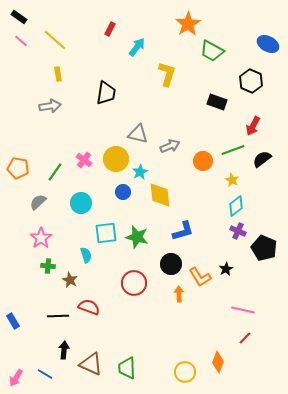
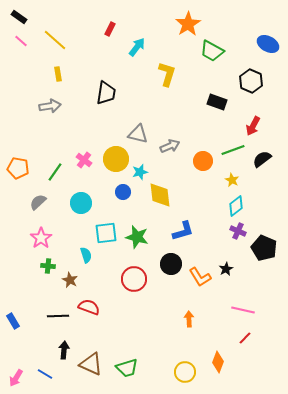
cyan star at (140, 172): rotated 14 degrees clockwise
red circle at (134, 283): moved 4 px up
orange arrow at (179, 294): moved 10 px right, 25 px down
green trapezoid at (127, 368): rotated 105 degrees counterclockwise
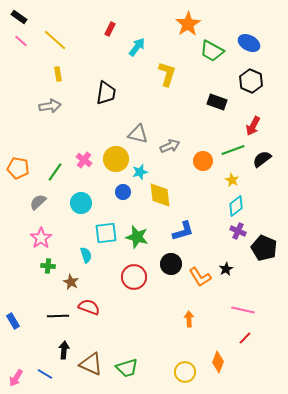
blue ellipse at (268, 44): moved 19 px left, 1 px up
red circle at (134, 279): moved 2 px up
brown star at (70, 280): moved 1 px right, 2 px down
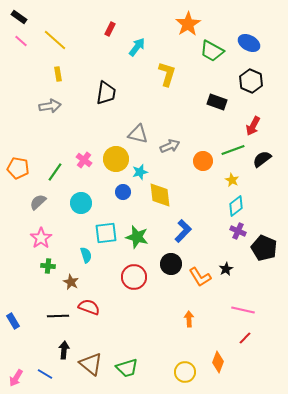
blue L-shape at (183, 231): rotated 30 degrees counterclockwise
brown triangle at (91, 364): rotated 15 degrees clockwise
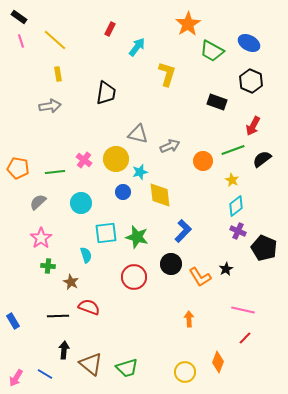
pink line at (21, 41): rotated 32 degrees clockwise
green line at (55, 172): rotated 48 degrees clockwise
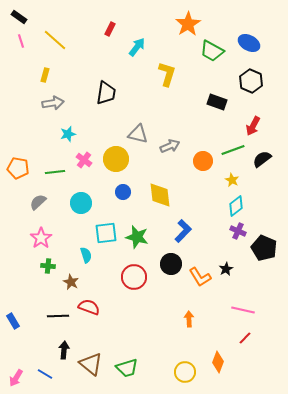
yellow rectangle at (58, 74): moved 13 px left, 1 px down; rotated 24 degrees clockwise
gray arrow at (50, 106): moved 3 px right, 3 px up
cyan star at (140, 172): moved 72 px left, 38 px up
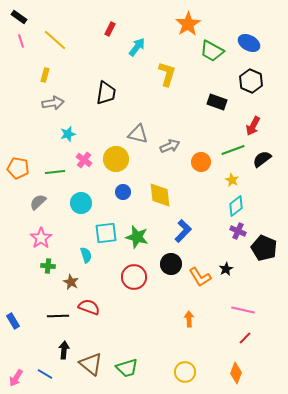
orange circle at (203, 161): moved 2 px left, 1 px down
orange diamond at (218, 362): moved 18 px right, 11 px down
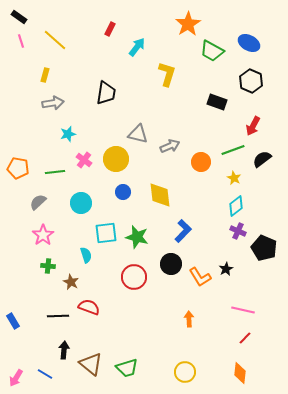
yellow star at (232, 180): moved 2 px right, 2 px up
pink star at (41, 238): moved 2 px right, 3 px up
orange diamond at (236, 373): moved 4 px right; rotated 15 degrees counterclockwise
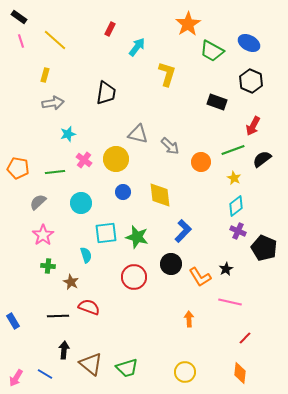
gray arrow at (170, 146): rotated 66 degrees clockwise
pink line at (243, 310): moved 13 px left, 8 px up
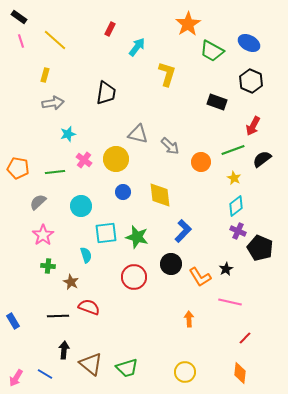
cyan circle at (81, 203): moved 3 px down
black pentagon at (264, 248): moved 4 px left
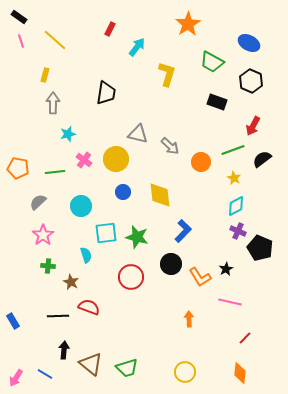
green trapezoid at (212, 51): moved 11 px down
gray arrow at (53, 103): rotated 80 degrees counterclockwise
cyan diamond at (236, 206): rotated 10 degrees clockwise
red circle at (134, 277): moved 3 px left
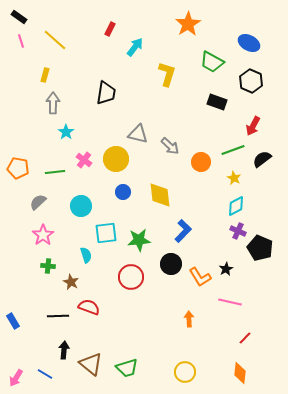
cyan arrow at (137, 47): moved 2 px left
cyan star at (68, 134): moved 2 px left, 2 px up; rotated 21 degrees counterclockwise
green star at (137, 237): moved 2 px right, 3 px down; rotated 20 degrees counterclockwise
